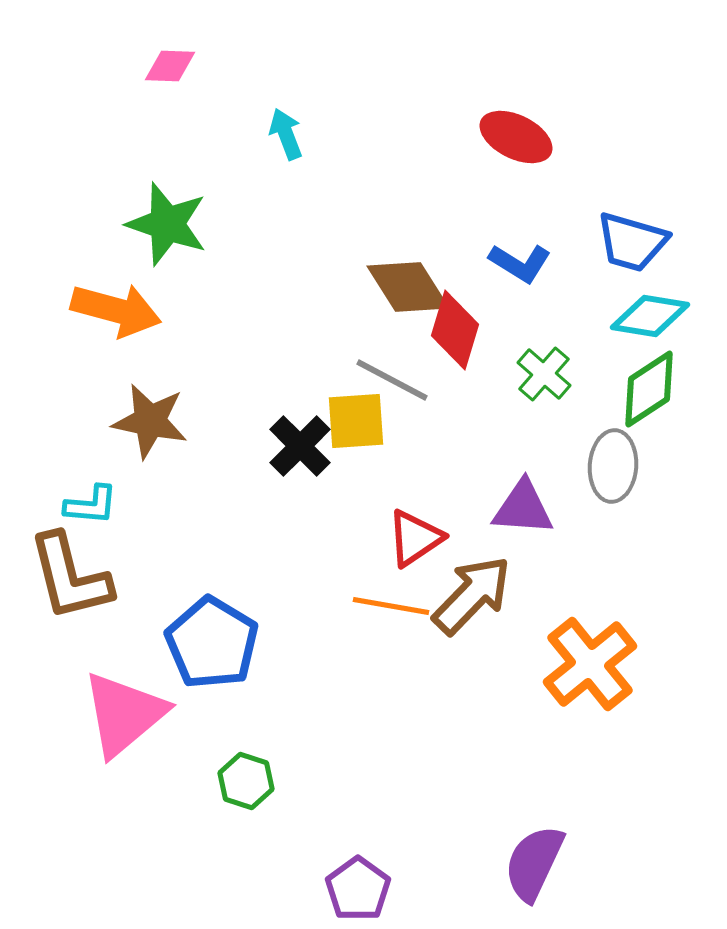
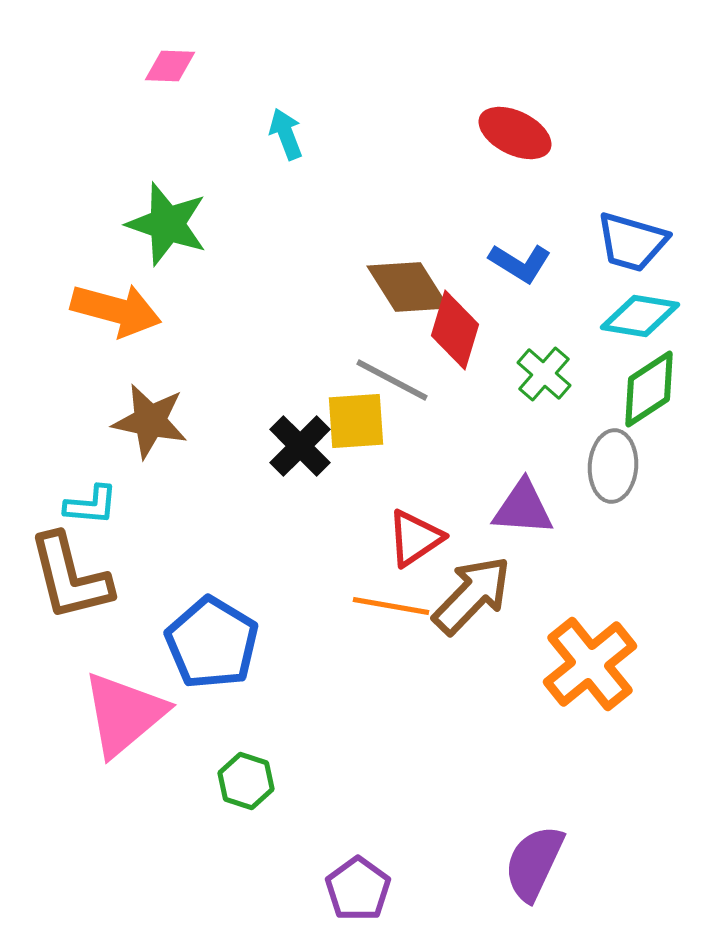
red ellipse: moved 1 px left, 4 px up
cyan diamond: moved 10 px left
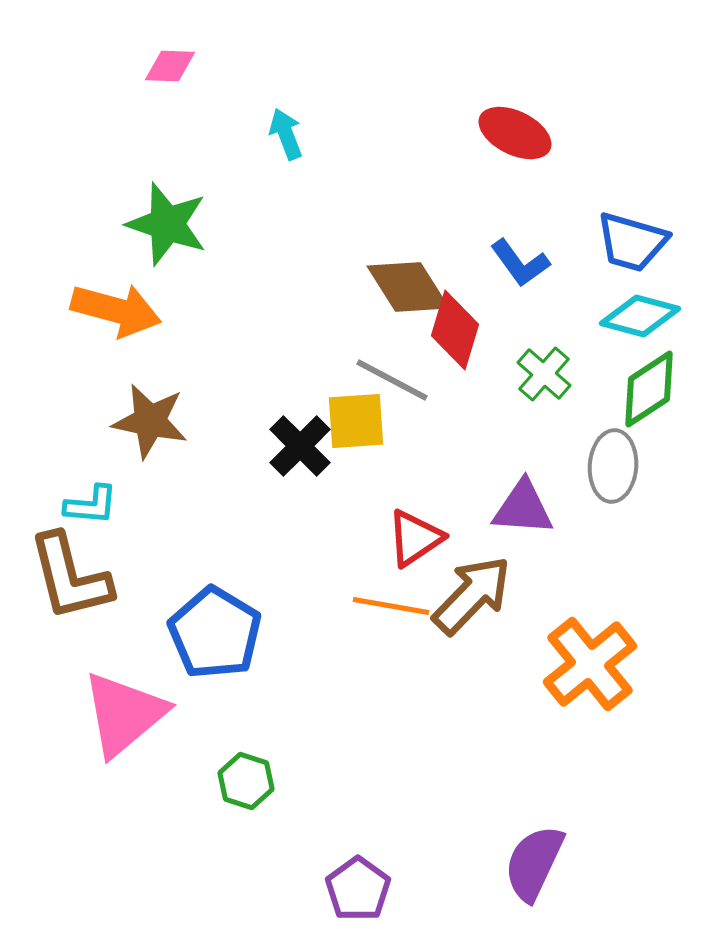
blue L-shape: rotated 22 degrees clockwise
cyan diamond: rotated 6 degrees clockwise
blue pentagon: moved 3 px right, 10 px up
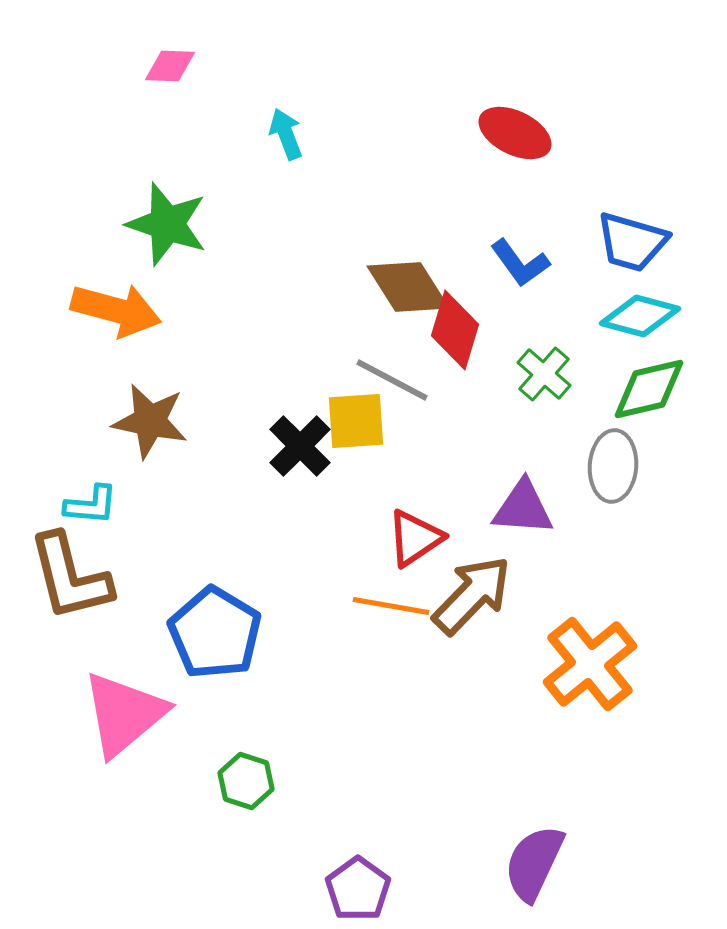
green diamond: rotated 20 degrees clockwise
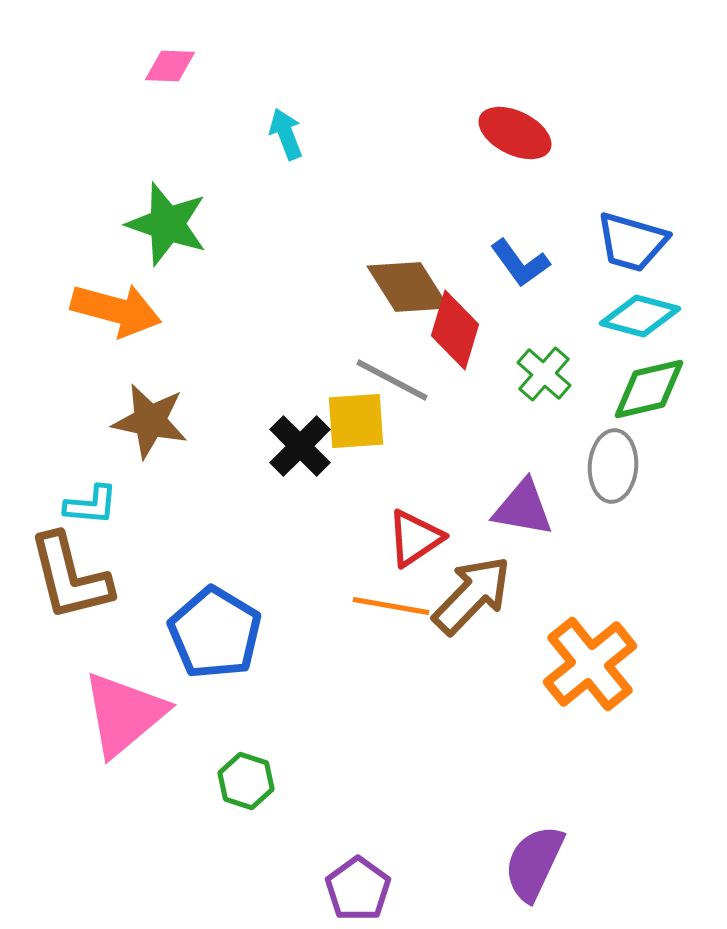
purple triangle: rotated 6 degrees clockwise
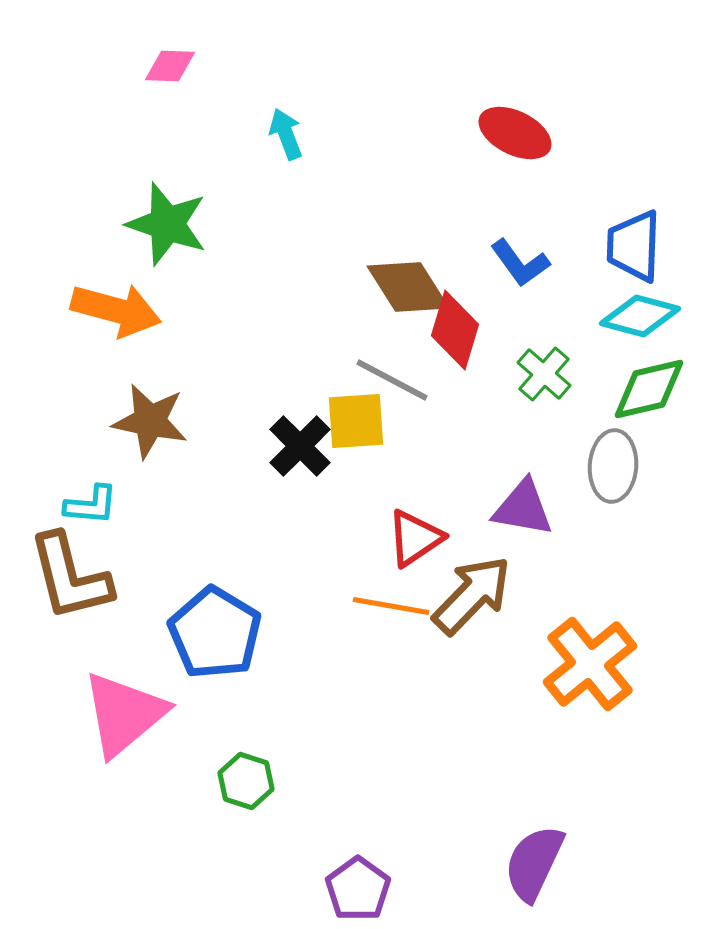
blue trapezoid: moved 2 px right, 4 px down; rotated 76 degrees clockwise
